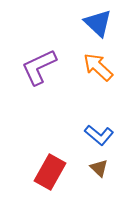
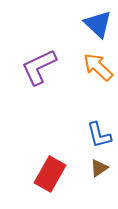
blue triangle: moved 1 px down
blue L-shape: rotated 36 degrees clockwise
brown triangle: rotated 42 degrees clockwise
red rectangle: moved 2 px down
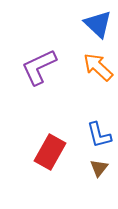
brown triangle: rotated 18 degrees counterclockwise
red rectangle: moved 22 px up
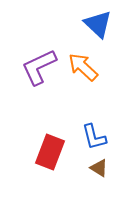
orange arrow: moved 15 px left
blue L-shape: moved 5 px left, 2 px down
red rectangle: rotated 8 degrees counterclockwise
brown triangle: rotated 36 degrees counterclockwise
